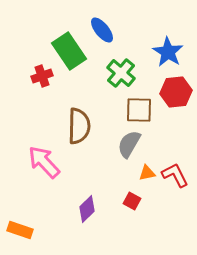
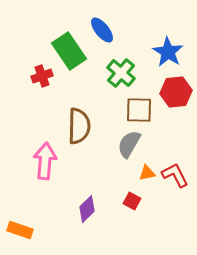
pink arrow: moved 1 px right, 1 px up; rotated 48 degrees clockwise
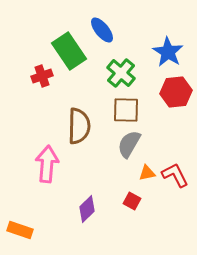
brown square: moved 13 px left
pink arrow: moved 2 px right, 3 px down
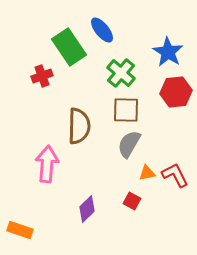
green rectangle: moved 4 px up
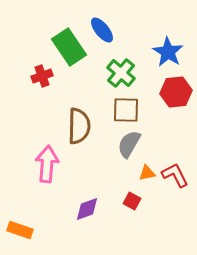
purple diamond: rotated 24 degrees clockwise
